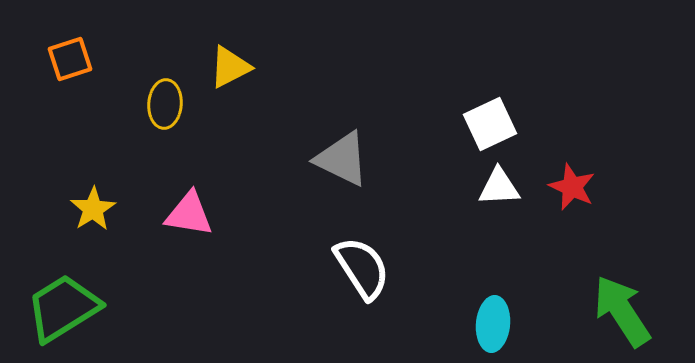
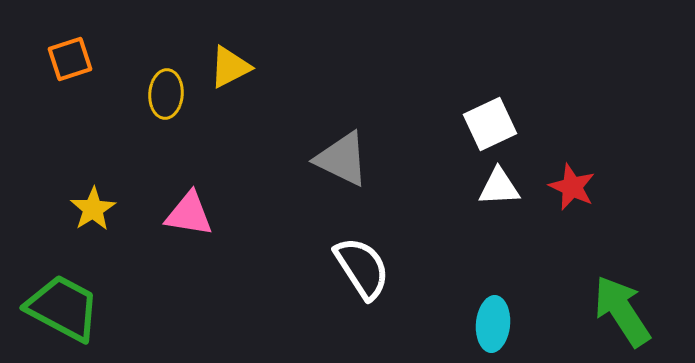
yellow ellipse: moved 1 px right, 10 px up
green trapezoid: rotated 60 degrees clockwise
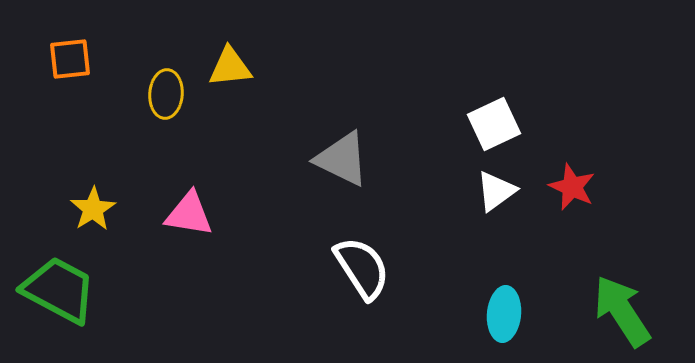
orange square: rotated 12 degrees clockwise
yellow triangle: rotated 21 degrees clockwise
white square: moved 4 px right
white triangle: moved 3 px left, 4 px down; rotated 33 degrees counterclockwise
green trapezoid: moved 4 px left, 18 px up
cyan ellipse: moved 11 px right, 10 px up
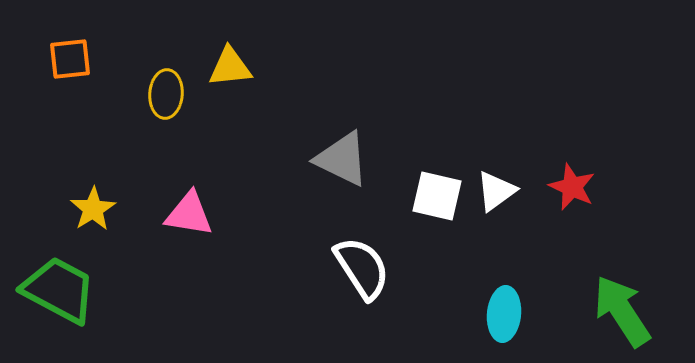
white square: moved 57 px left, 72 px down; rotated 38 degrees clockwise
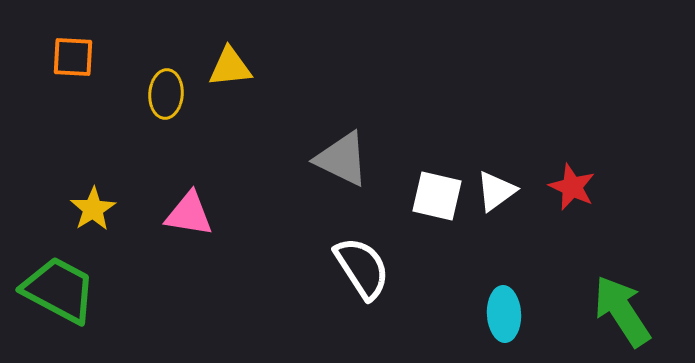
orange square: moved 3 px right, 2 px up; rotated 9 degrees clockwise
cyan ellipse: rotated 8 degrees counterclockwise
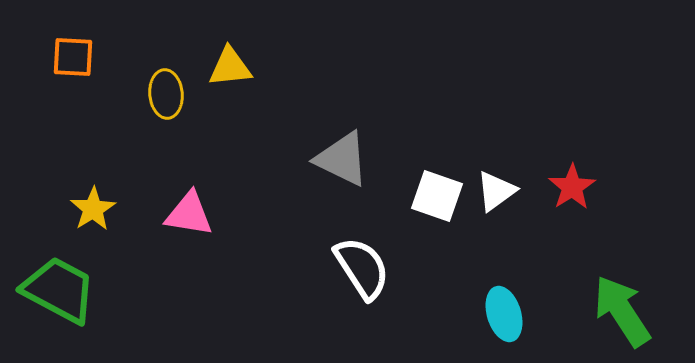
yellow ellipse: rotated 9 degrees counterclockwise
red star: rotated 15 degrees clockwise
white square: rotated 6 degrees clockwise
cyan ellipse: rotated 14 degrees counterclockwise
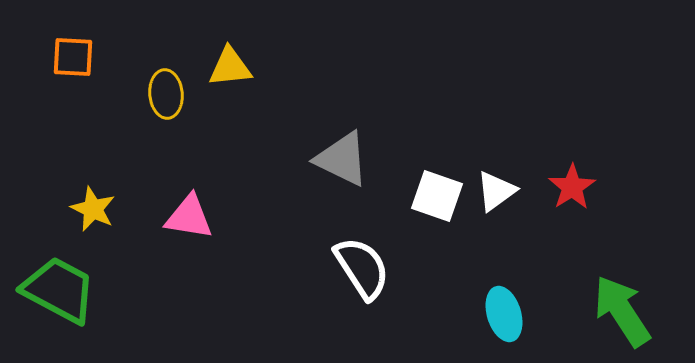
yellow star: rotated 15 degrees counterclockwise
pink triangle: moved 3 px down
